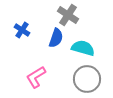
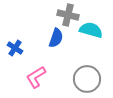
gray cross: rotated 20 degrees counterclockwise
blue cross: moved 7 px left, 18 px down
cyan semicircle: moved 8 px right, 18 px up
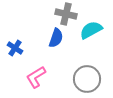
gray cross: moved 2 px left, 1 px up
cyan semicircle: rotated 45 degrees counterclockwise
